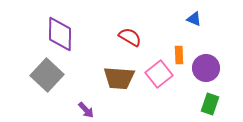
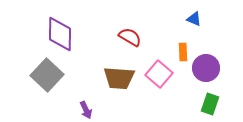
orange rectangle: moved 4 px right, 3 px up
pink square: rotated 12 degrees counterclockwise
purple arrow: rotated 18 degrees clockwise
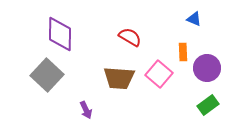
purple circle: moved 1 px right
green rectangle: moved 2 px left, 1 px down; rotated 35 degrees clockwise
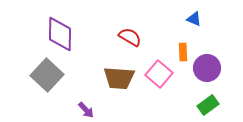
purple arrow: rotated 18 degrees counterclockwise
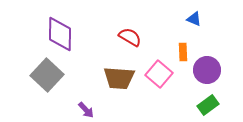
purple circle: moved 2 px down
